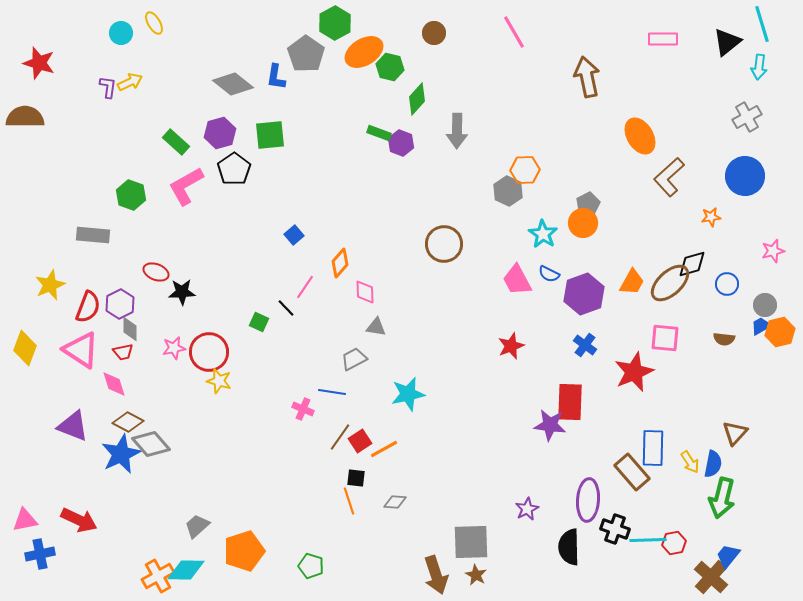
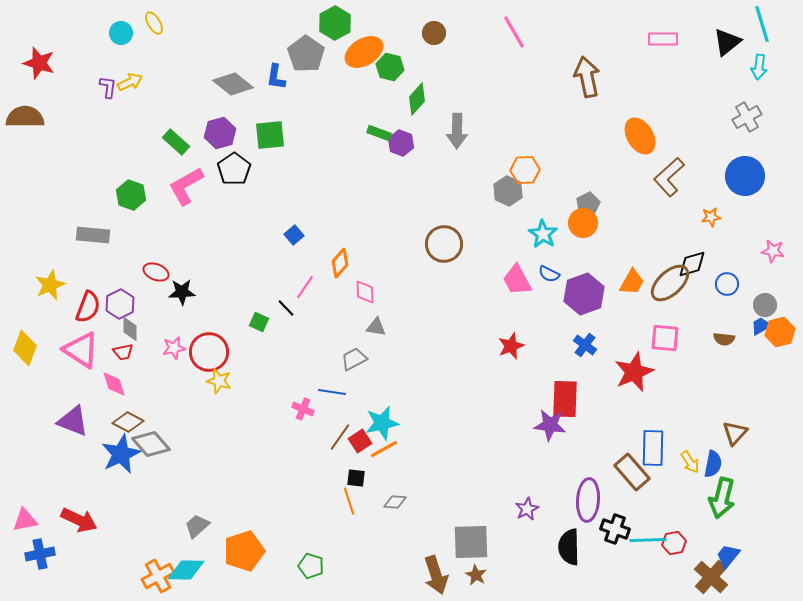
pink star at (773, 251): rotated 25 degrees clockwise
cyan star at (408, 394): moved 26 px left, 29 px down
red rectangle at (570, 402): moved 5 px left, 3 px up
purple triangle at (73, 426): moved 5 px up
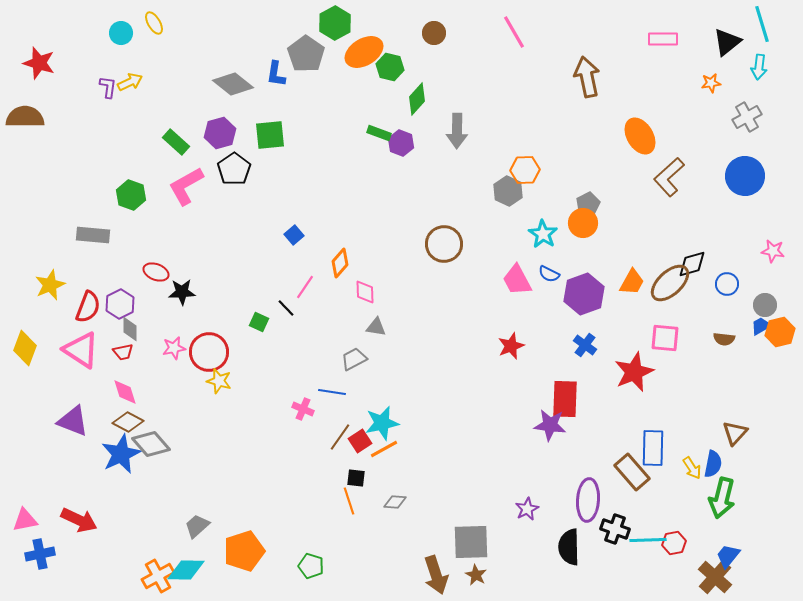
blue L-shape at (276, 77): moved 3 px up
orange star at (711, 217): moved 134 px up
pink diamond at (114, 384): moved 11 px right, 8 px down
yellow arrow at (690, 462): moved 2 px right, 6 px down
brown cross at (711, 577): moved 4 px right
